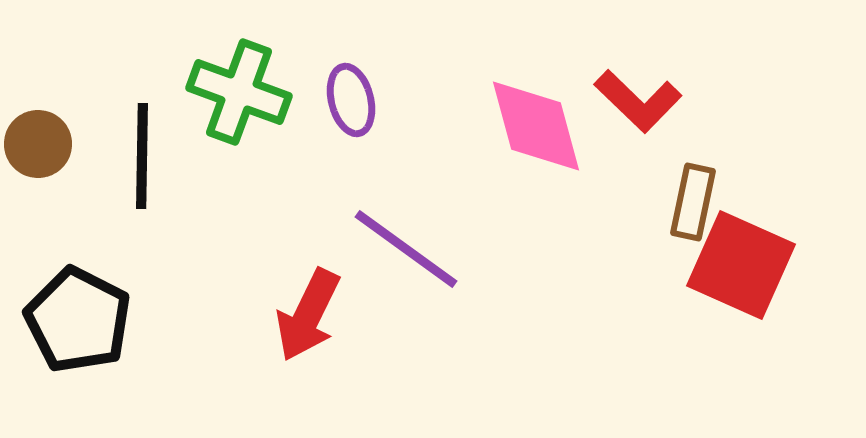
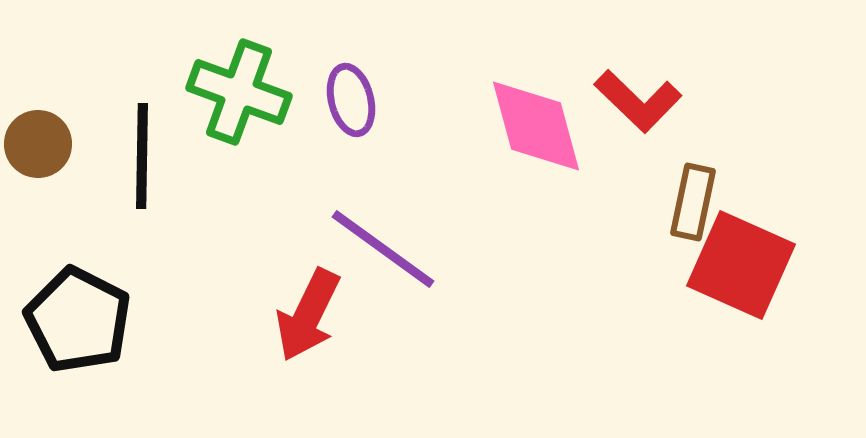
purple line: moved 23 px left
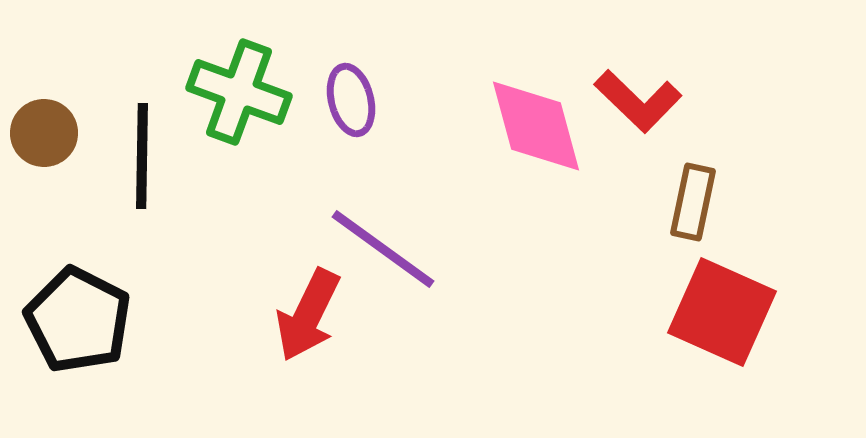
brown circle: moved 6 px right, 11 px up
red square: moved 19 px left, 47 px down
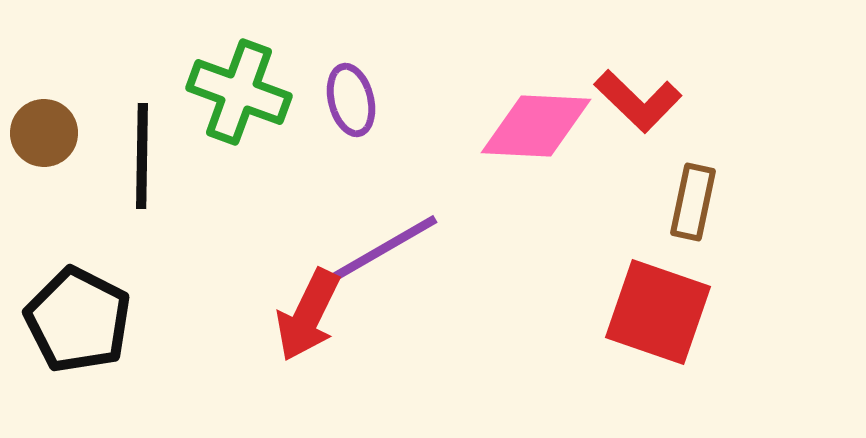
pink diamond: rotated 72 degrees counterclockwise
purple line: rotated 66 degrees counterclockwise
red square: moved 64 px left; rotated 5 degrees counterclockwise
